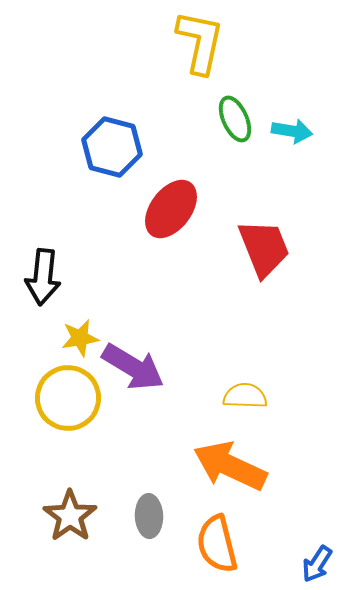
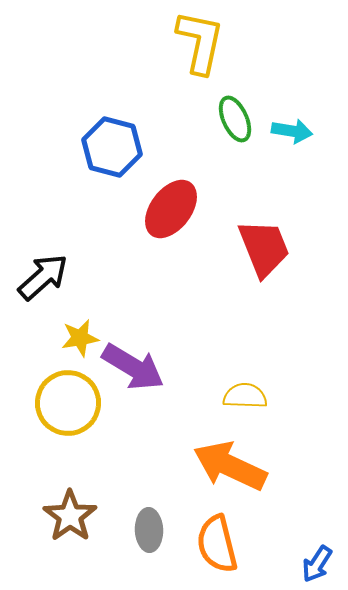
black arrow: rotated 138 degrees counterclockwise
yellow circle: moved 5 px down
gray ellipse: moved 14 px down
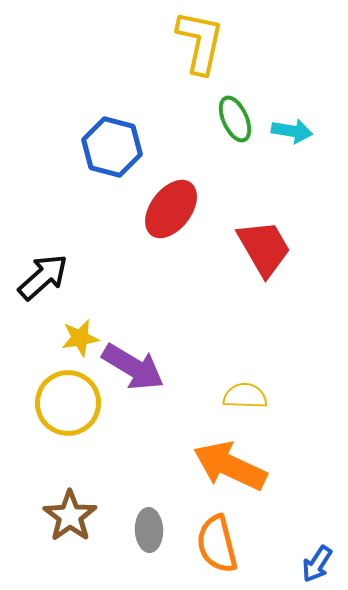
red trapezoid: rotated 8 degrees counterclockwise
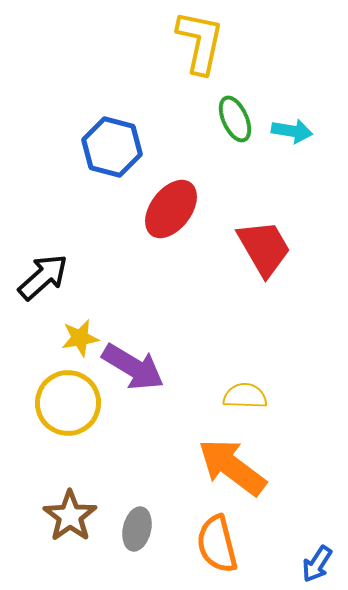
orange arrow: moved 2 px right, 1 px down; rotated 12 degrees clockwise
gray ellipse: moved 12 px left, 1 px up; rotated 15 degrees clockwise
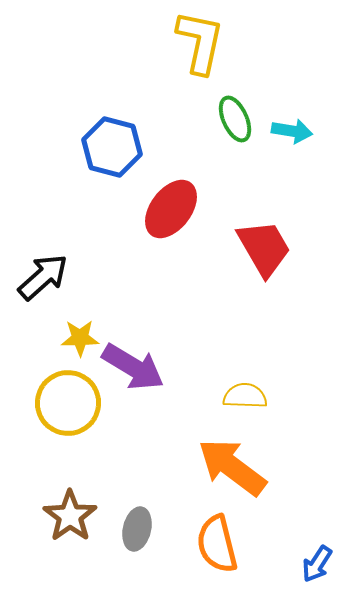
yellow star: rotated 9 degrees clockwise
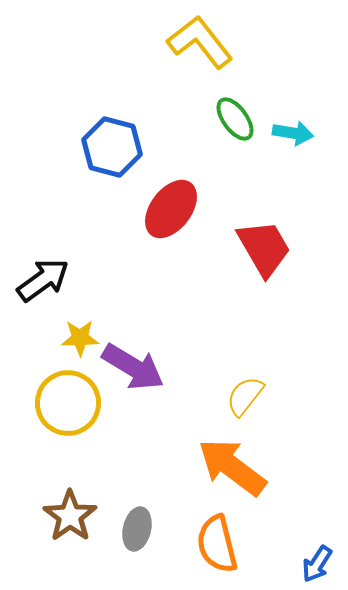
yellow L-shape: rotated 50 degrees counterclockwise
green ellipse: rotated 12 degrees counterclockwise
cyan arrow: moved 1 px right, 2 px down
black arrow: moved 3 px down; rotated 6 degrees clockwise
yellow semicircle: rotated 54 degrees counterclockwise
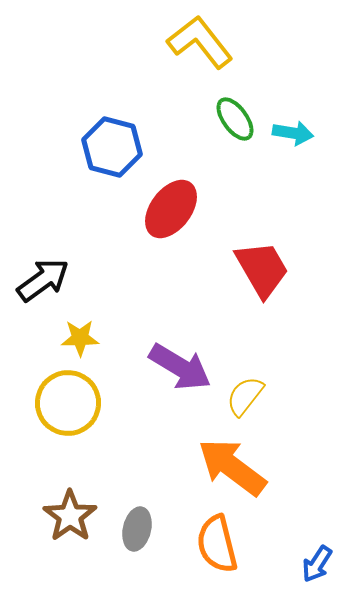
red trapezoid: moved 2 px left, 21 px down
purple arrow: moved 47 px right
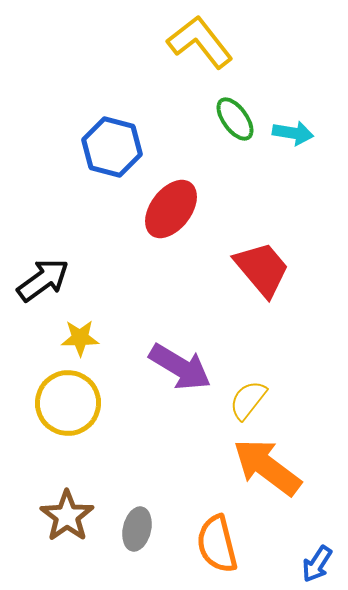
red trapezoid: rotated 10 degrees counterclockwise
yellow semicircle: moved 3 px right, 4 px down
orange arrow: moved 35 px right
brown star: moved 3 px left
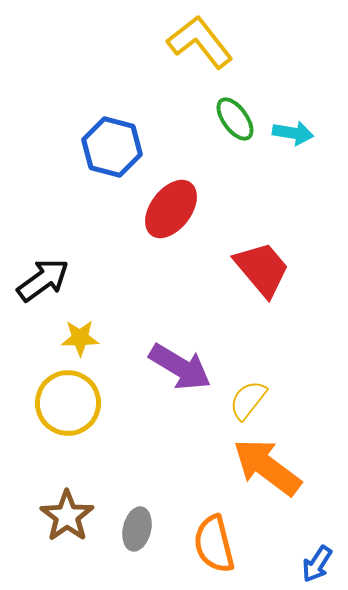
orange semicircle: moved 3 px left
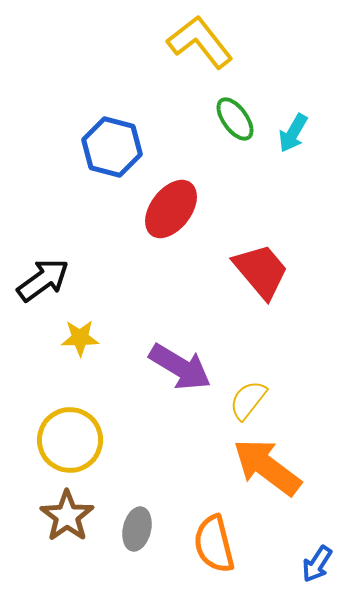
cyan arrow: rotated 111 degrees clockwise
red trapezoid: moved 1 px left, 2 px down
yellow circle: moved 2 px right, 37 px down
